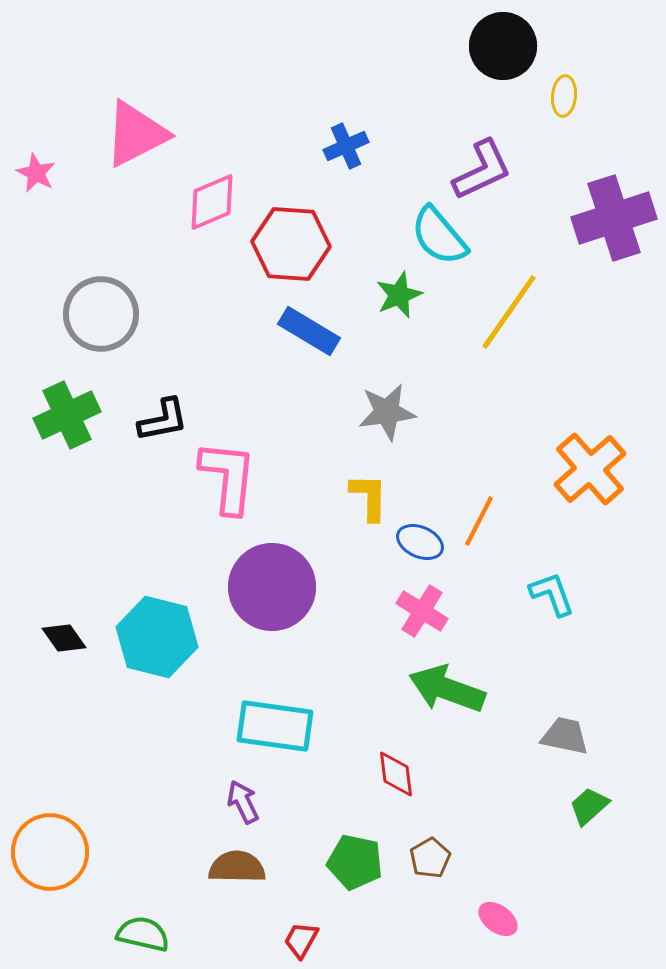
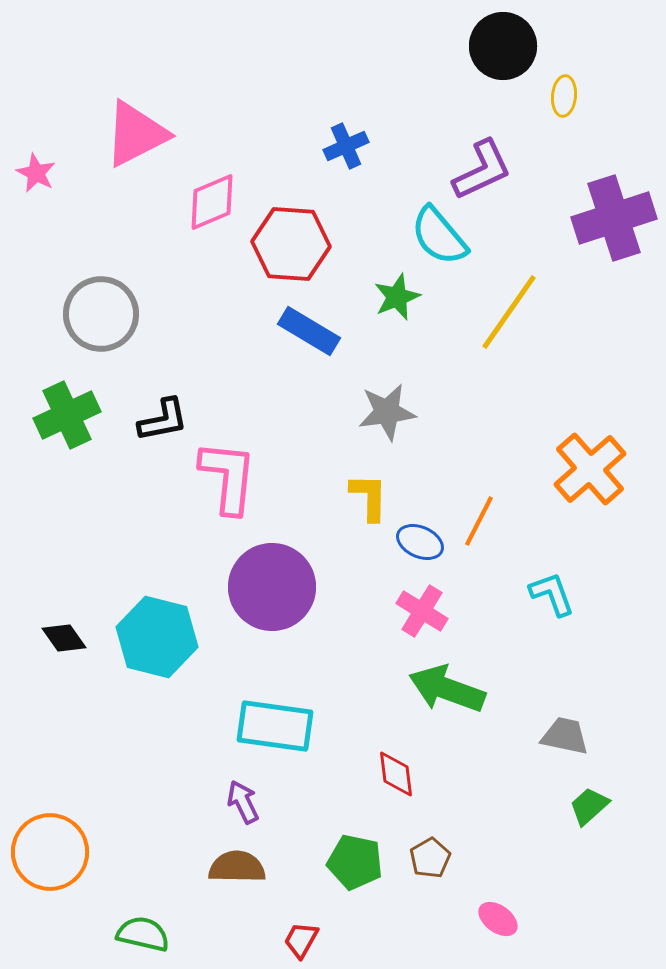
green star: moved 2 px left, 2 px down
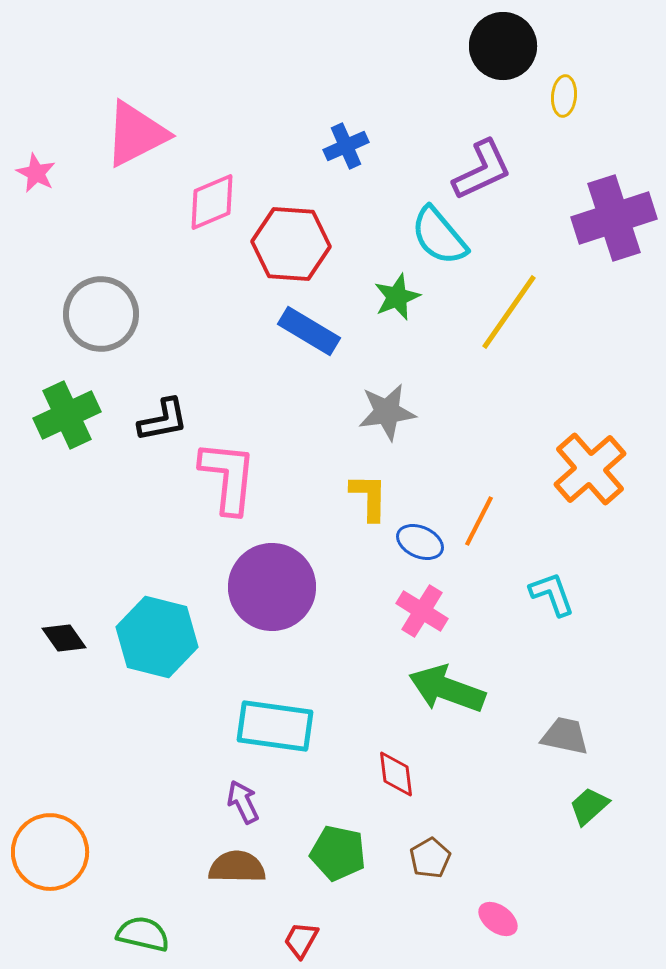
green pentagon: moved 17 px left, 9 px up
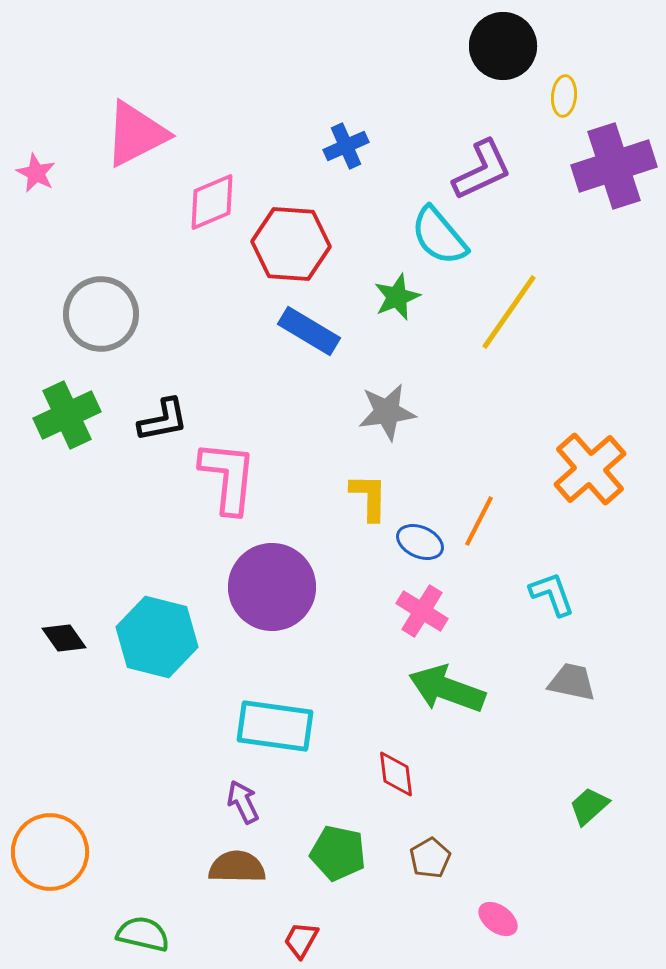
purple cross: moved 52 px up
gray trapezoid: moved 7 px right, 54 px up
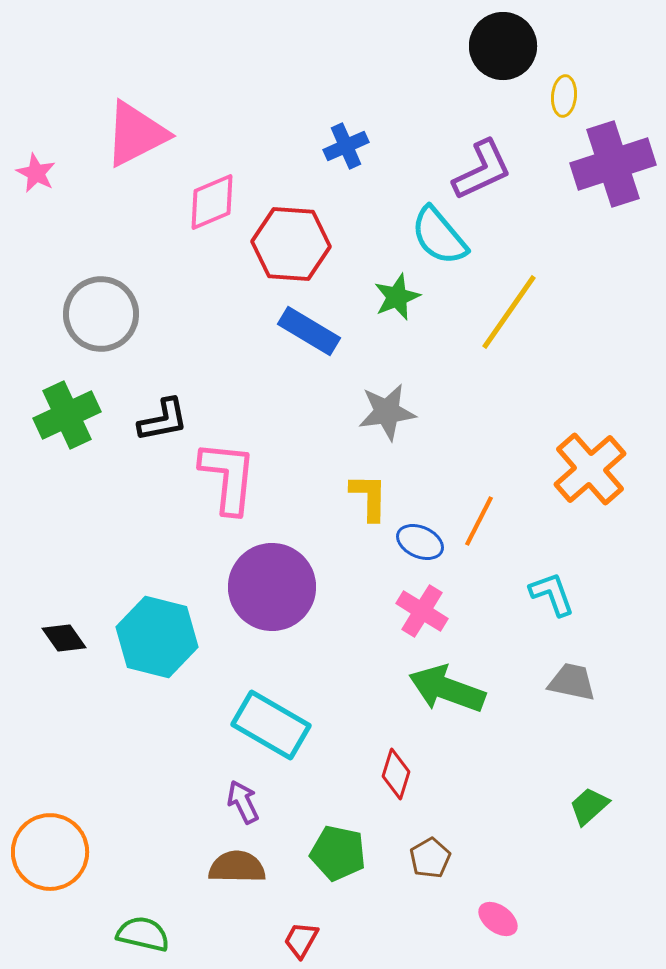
purple cross: moved 1 px left, 2 px up
cyan rectangle: moved 4 px left, 1 px up; rotated 22 degrees clockwise
red diamond: rotated 24 degrees clockwise
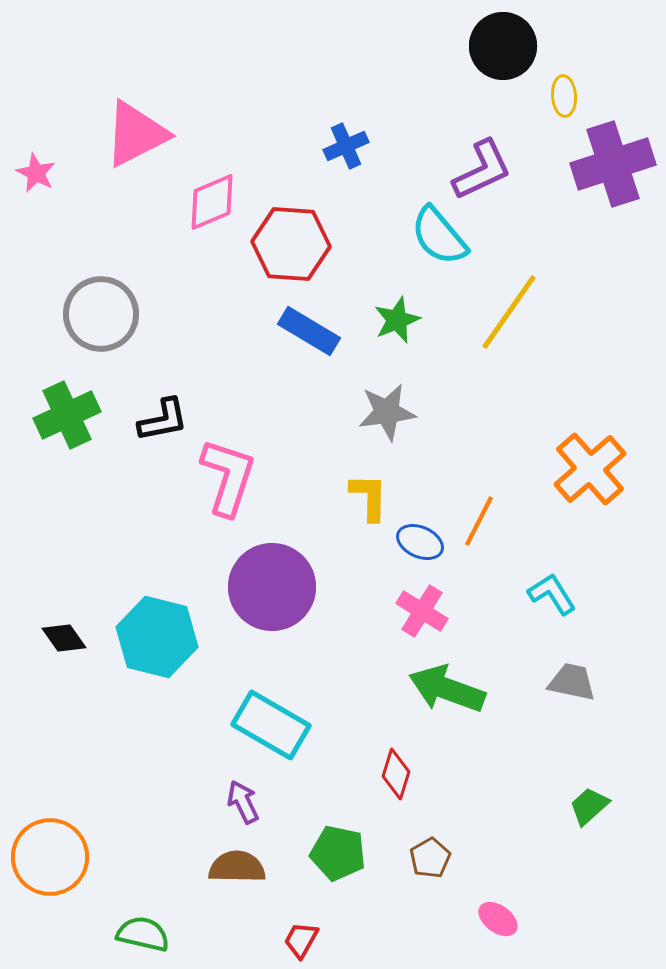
yellow ellipse: rotated 9 degrees counterclockwise
green star: moved 23 px down
pink L-shape: rotated 12 degrees clockwise
cyan L-shape: rotated 12 degrees counterclockwise
orange circle: moved 5 px down
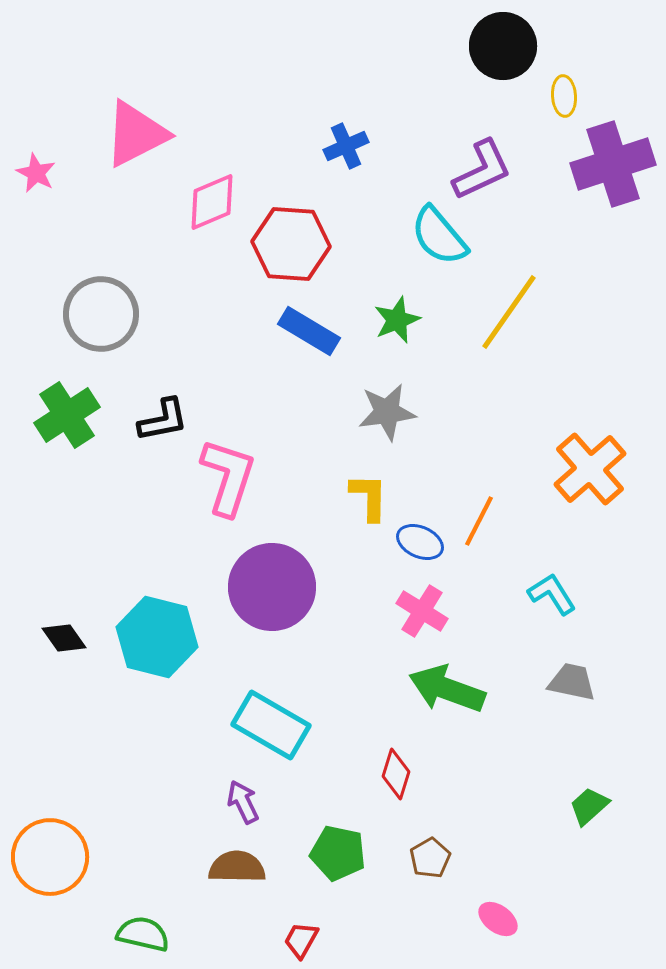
green cross: rotated 8 degrees counterclockwise
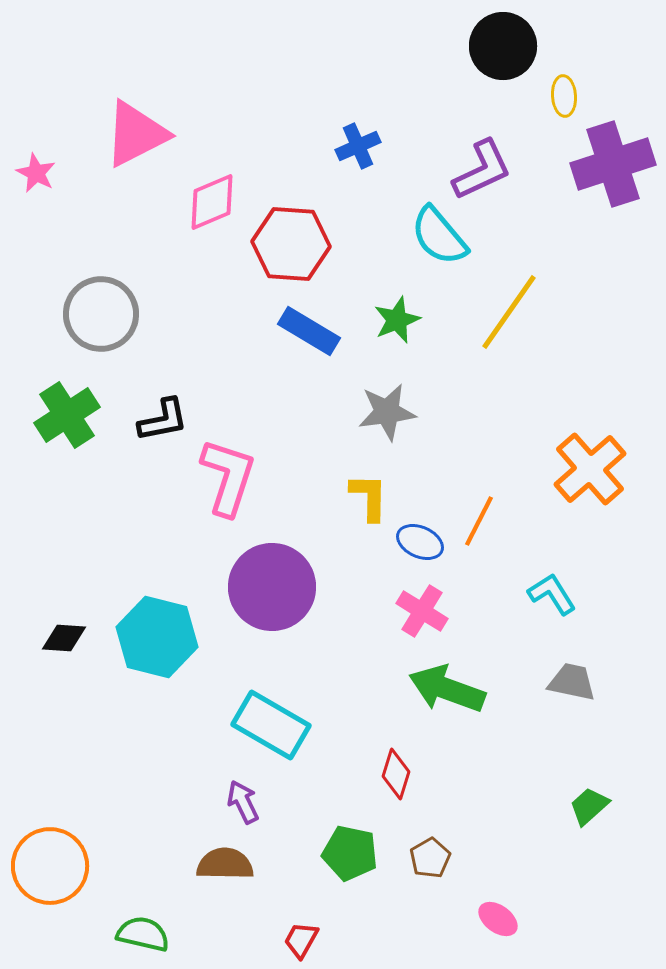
blue cross: moved 12 px right
black diamond: rotated 51 degrees counterclockwise
green pentagon: moved 12 px right
orange circle: moved 9 px down
brown semicircle: moved 12 px left, 3 px up
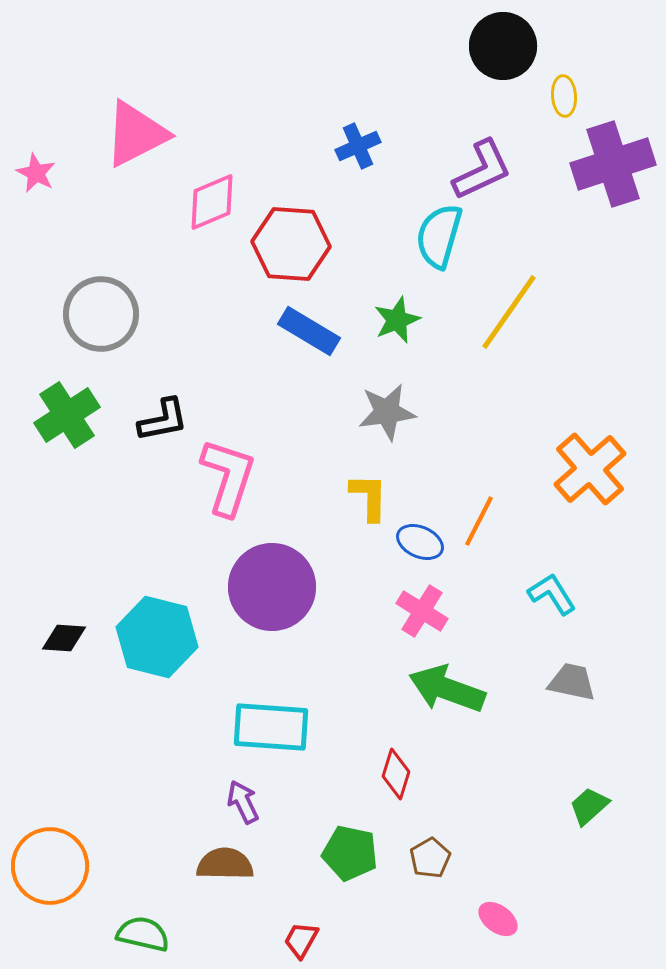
cyan semicircle: rotated 56 degrees clockwise
cyan rectangle: moved 2 px down; rotated 26 degrees counterclockwise
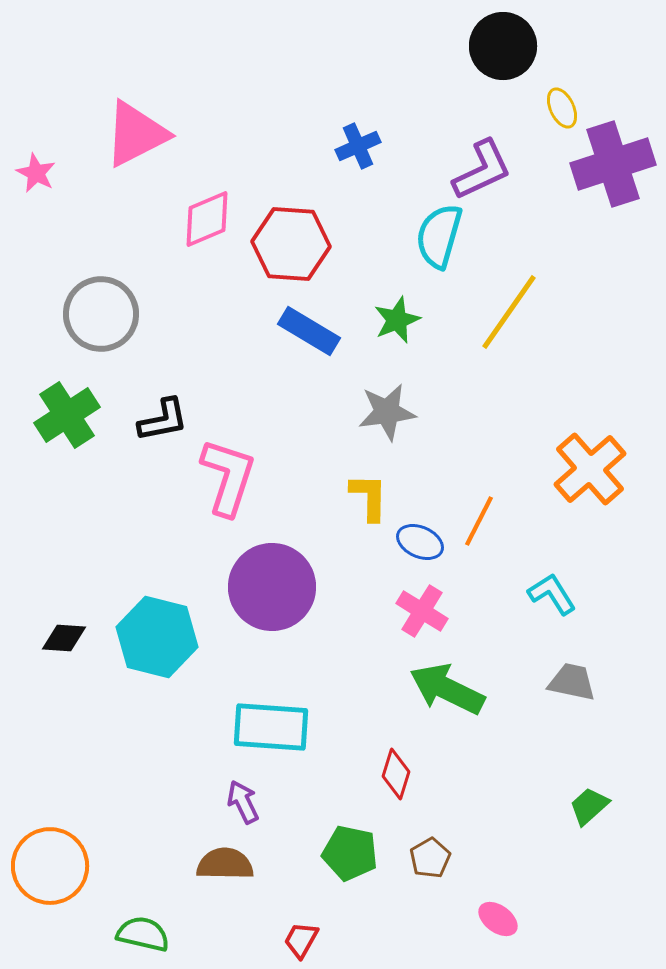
yellow ellipse: moved 2 px left, 12 px down; rotated 21 degrees counterclockwise
pink diamond: moved 5 px left, 17 px down
green arrow: rotated 6 degrees clockwise
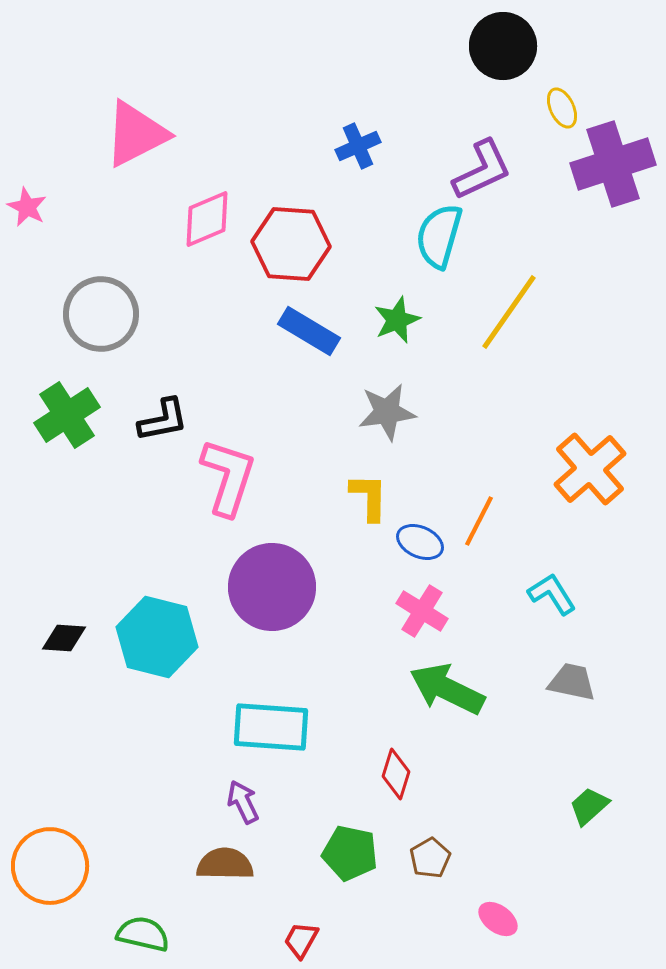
pink star: moved 9 px left, 34 px down
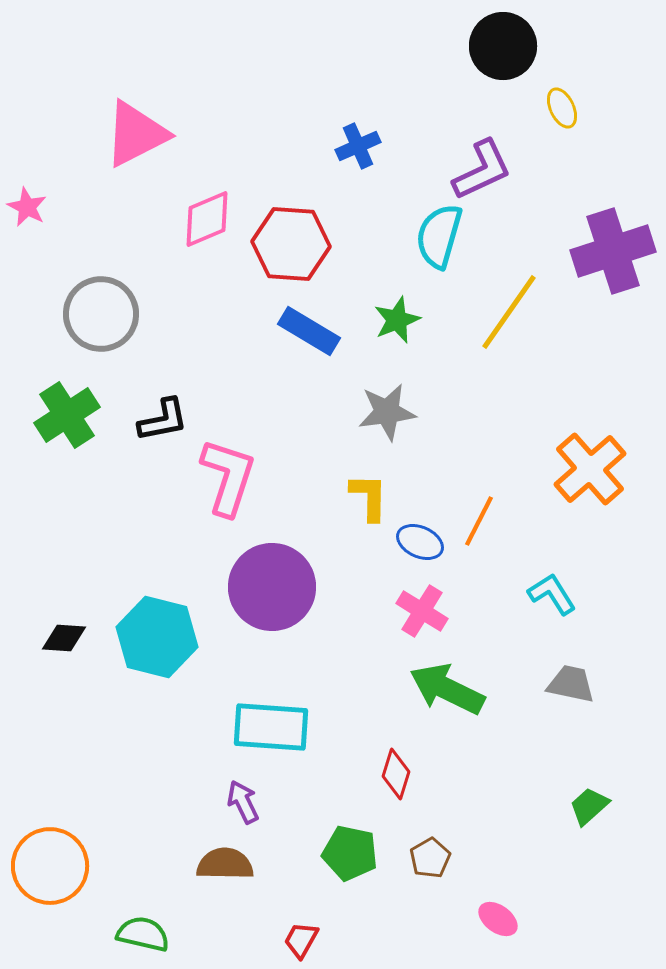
purple cross: moved 87 px down
gray trapezoid: moved 1 px left, 2 px down
